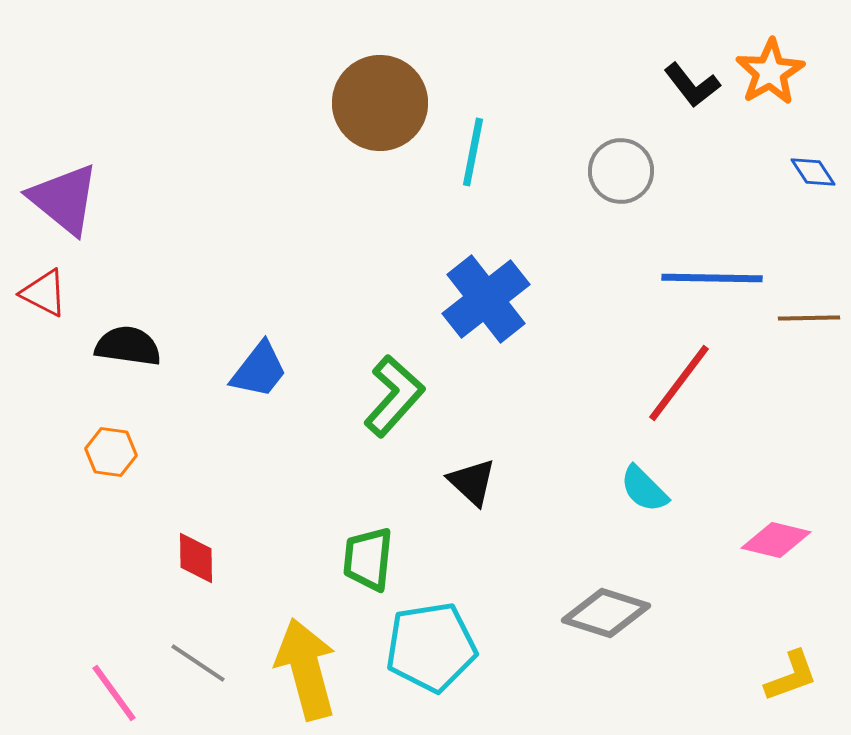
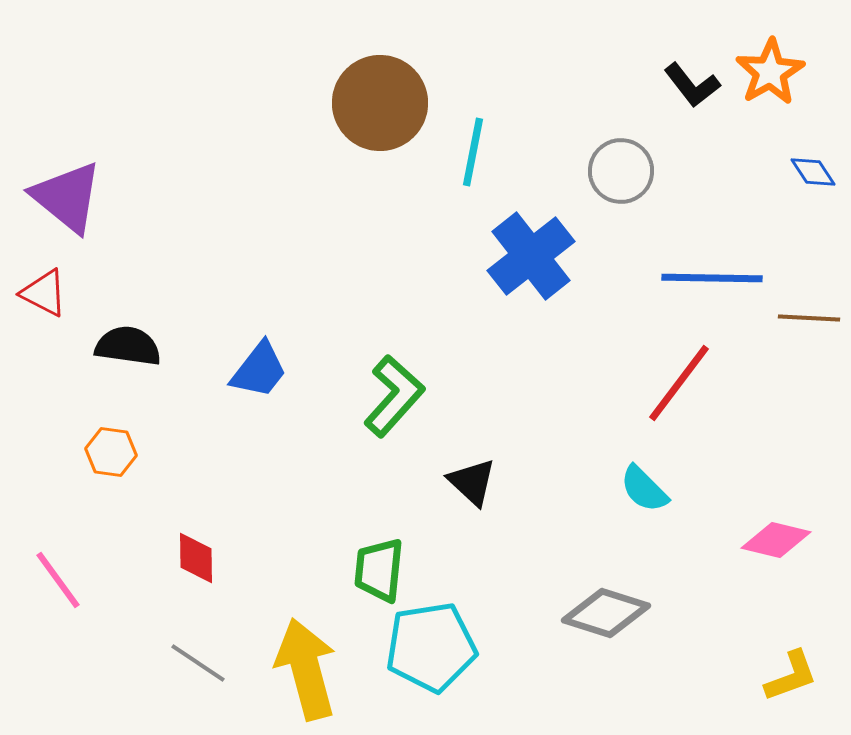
purple triangle: moved 3 px right, 2 px up
blue cross: moved 45 px right, 43 px up
brown line: rotated 4 degrees clockwise
green trapezoid: moved 11 px right, 11 px down
pink line: moved 56 px left, 113 px up
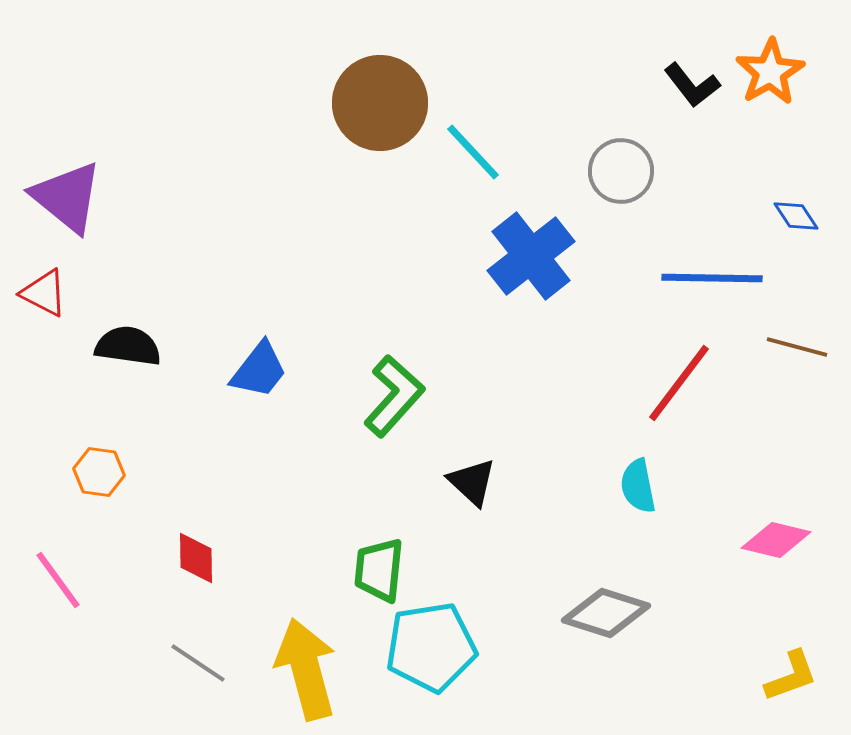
cyan line: rotated 54 degrees counterclockwise
blue diamond: moved 17 px left, 44 px down
brown line: moved 12 px left, 29 px down; rotated 12 degrees clockwise
orange hexagon: moved 12 px left, 20 px down
cyan semicircle: moved 6 px left, 3 px up; rotated 34 degrees clockwise
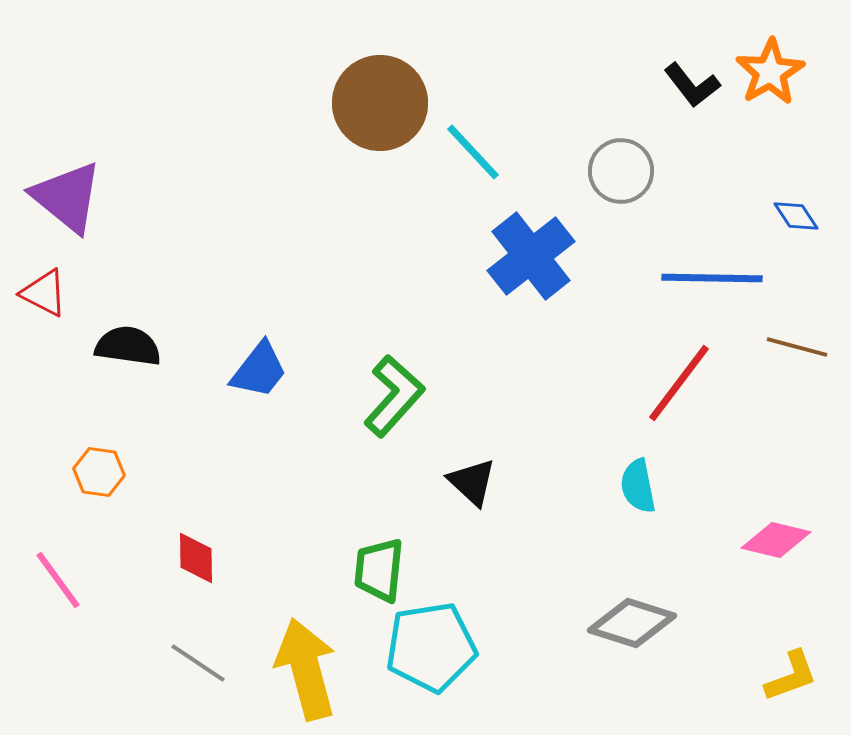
gray diamond: moved 26 px right, 10 px down
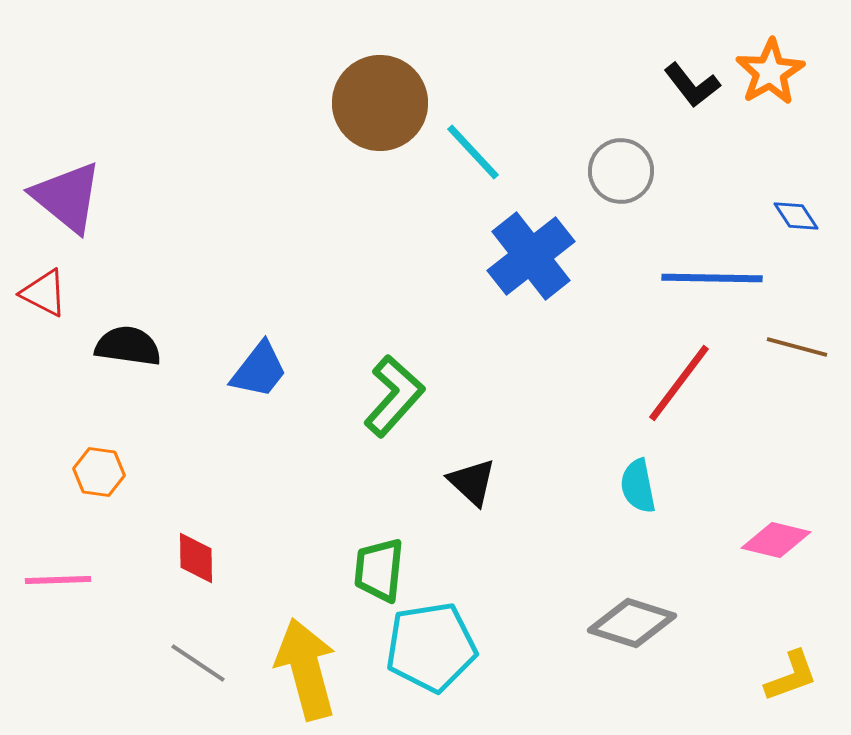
pink line: rotated 56 degrees counterclockwise
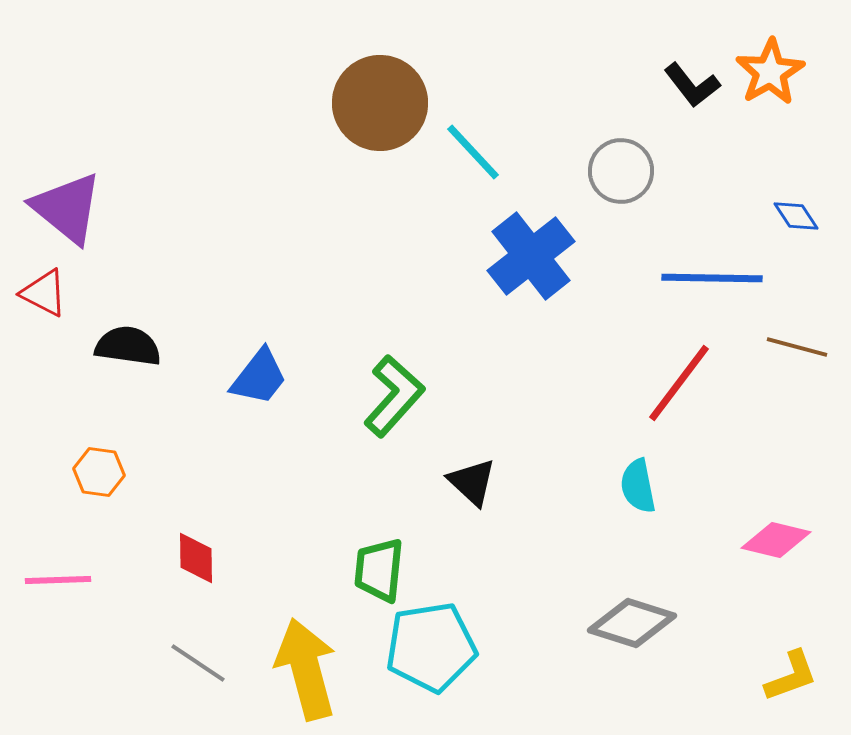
purple triangle: moved 11 px down
blue trapezoid: moved 7 px down
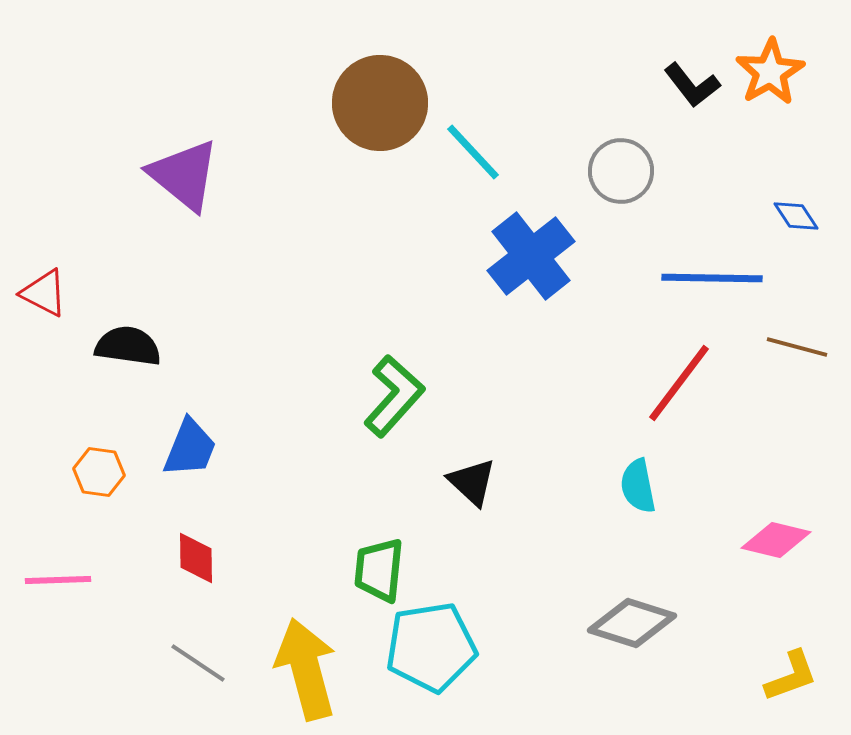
purple triangle: moved 117 px right, 33 px up
blue trapezoid: moved 69 px left, 71 px down; rotated 16 degrees counterclockwise
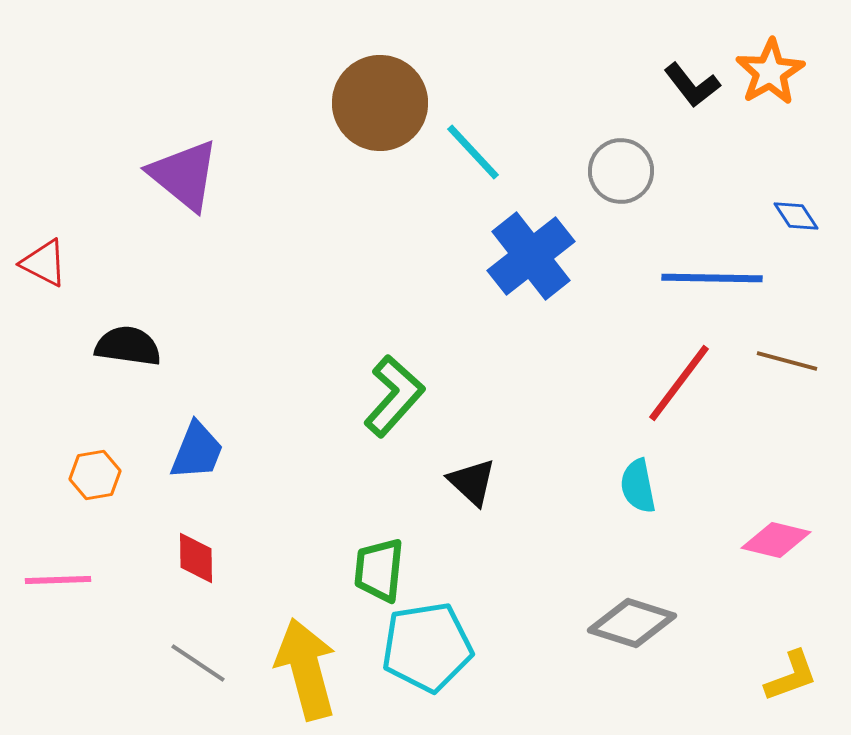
red triangle: moved 30 px up
brown line: moved 10 px left, 14 px down
blue trapezoid: moved 7 px right, 3 px down
orange hexagon: moved 4 px left, 3 px down; rotated 18 degrees counterclockwise
cyan pentagon: moved 4 px left
